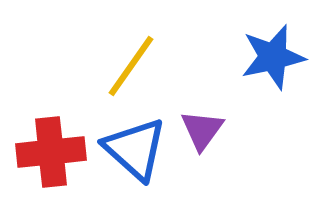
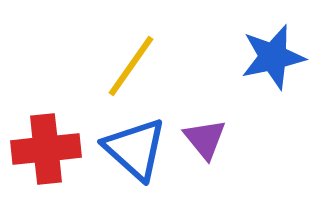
purple triangle: moved 3 px right, 9 px down; rotated 15 degrees counterclockwise
red cross: moved 5 px left, 3 px up
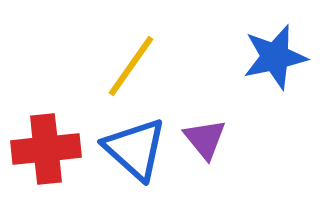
blue star: moved 2 px right
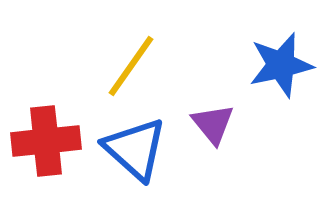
blue star: moved 6 px right, 8 px down
purple triangle: moved 8 px right, 15 px up
red cross: moved 8 px up
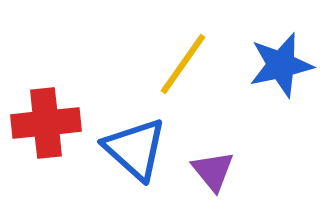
yellow line: moved 52 px right, 2 px up
purple triangle: moved 47 px down
red cross: moved 18 px up
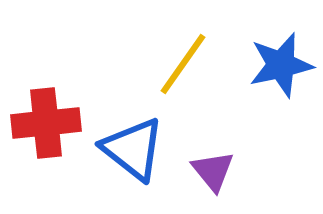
blue triangle: moved 2 px left; rotated 4 degrees counterclockwise
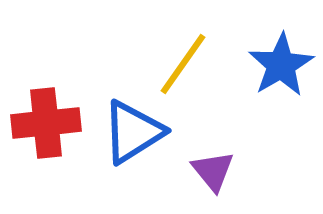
blue star: rotated 18 degrees counterclockwise
blue triangle: moved 17 px up; rotated 50 degrees clockwise
